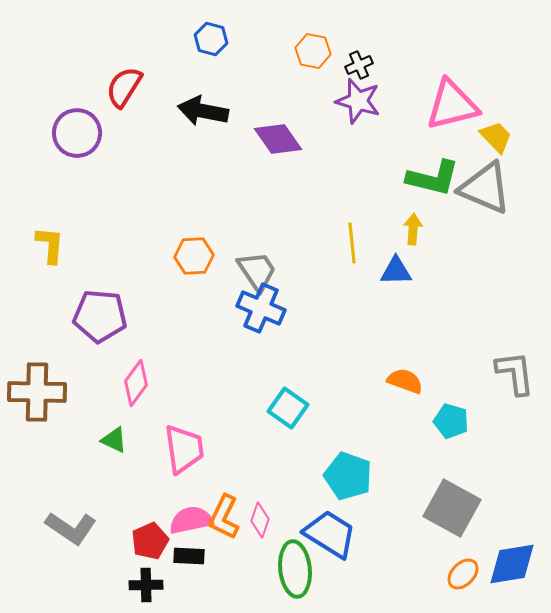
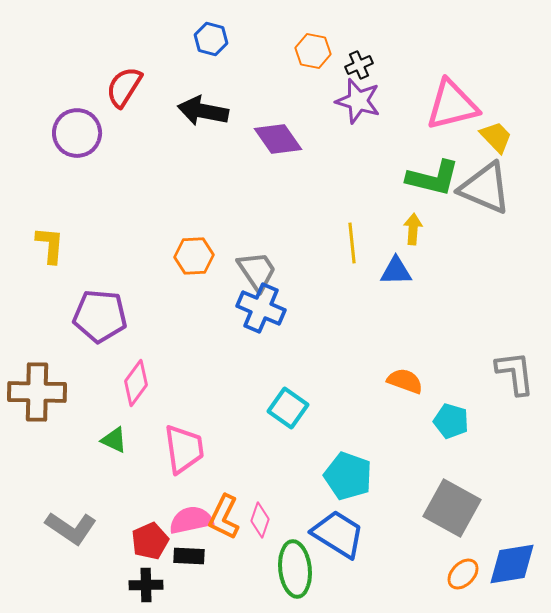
blue trapezoid at (330, 534): moved 8 px right
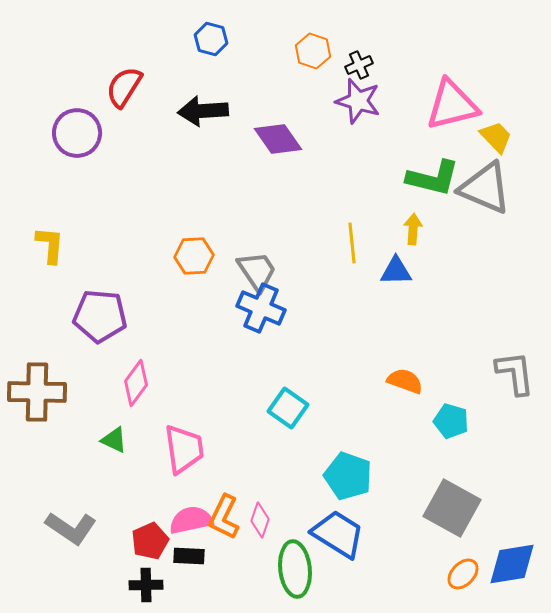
orange hexagon at (313, 51): rotated 8 degrees clockwise
black arrow at (203, 111): rotated 15 degrees counterclockwise
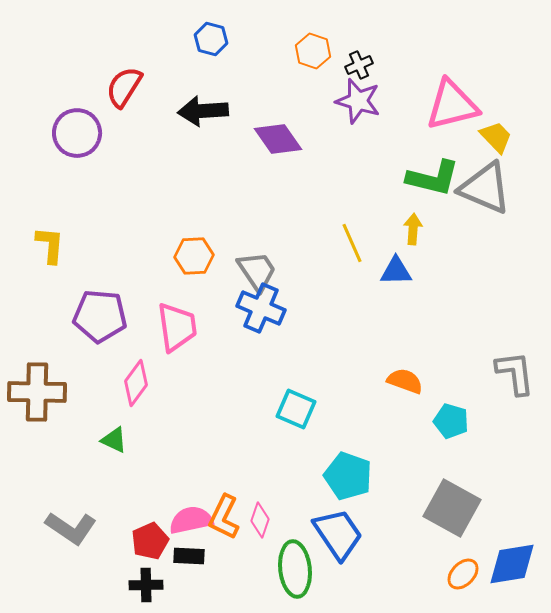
yellow line at (352, 243): rotated 18 degrees counterclockwise
cyan square at (288, 408): moved 8 px right, 1 px down; rotated 12 degrees counterclockwise
pink trapezoid at (184, 449): moved 7 px left, 122 px up
blue trapezoid at (338, 534): rotated 24 degrees clockwise
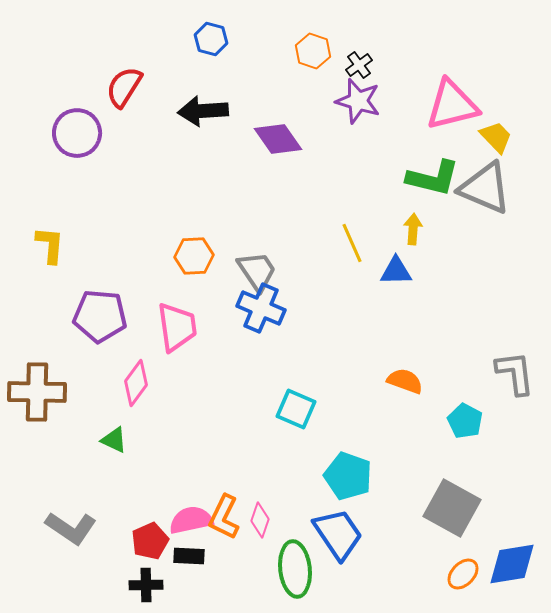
black cross at (359, 65): rotated 12 degrees counterclockwise
cyan pentagon at (451, 421): moved 14 px right; rotated 12 degrees clockwise
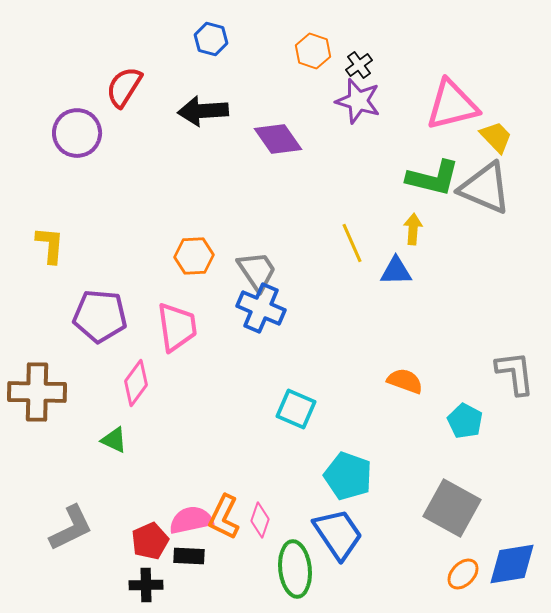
gray L-shape at (71, 528): rotated 60 degrees counterclockwise
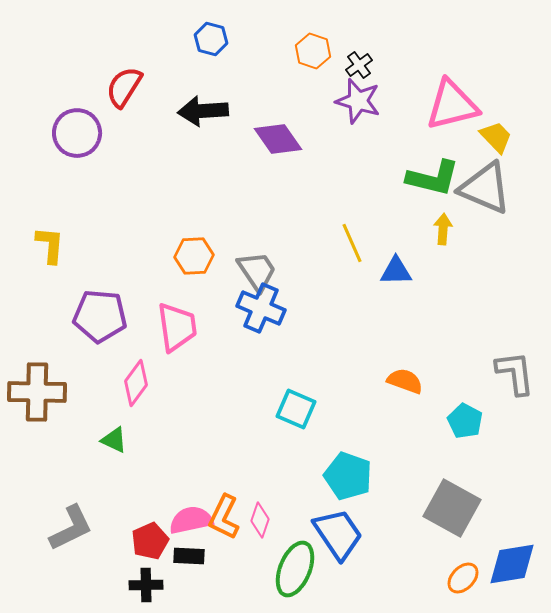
yellow arrow at (413, 229): moved 30 px right
green ellipse at (295, 569): rotated 28 degrees clockwise
orange ellipse at (463, 574): moved 4 px down
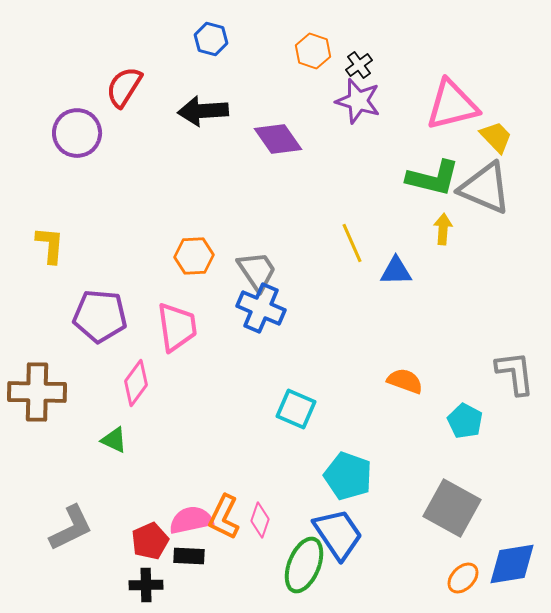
green ellipse at (295, 569): moved 9 px right, 4 px up
